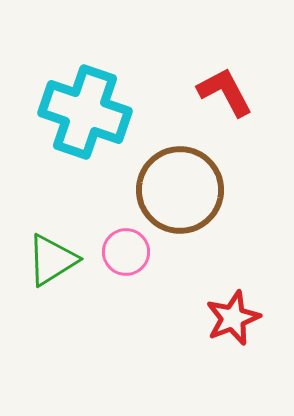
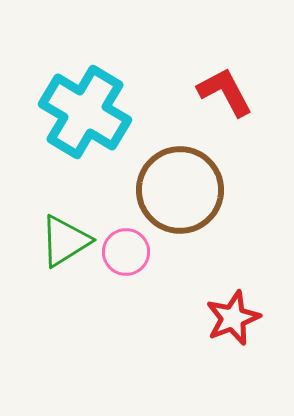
cyan cross: rotated 12 degrees clockwise
green triangle: moved 13 px right, 19 px up
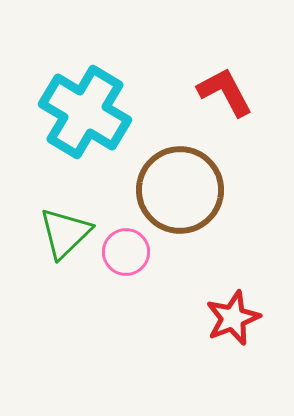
green triangle: moved 8 px up; rotated 12 degrees counterclockwise
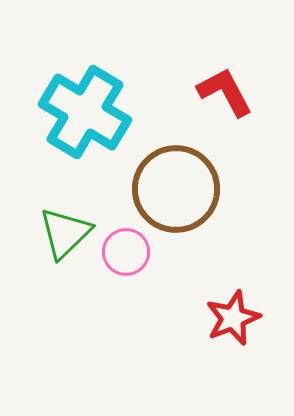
brown circle: moved 4 px left, 1 px up
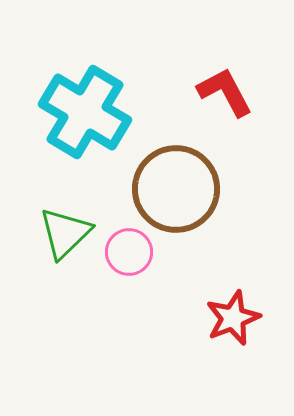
pink circle: moved 3 px right
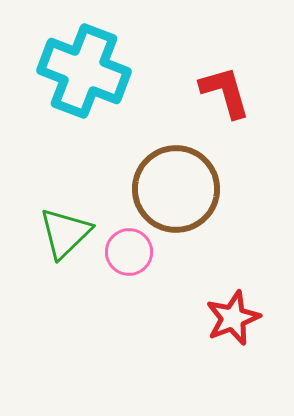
red L-shape: rotated 12 degrees clockwise
cyan cross: moved 1 px left, 41 px up; rotated 10 degrees counterclockwise
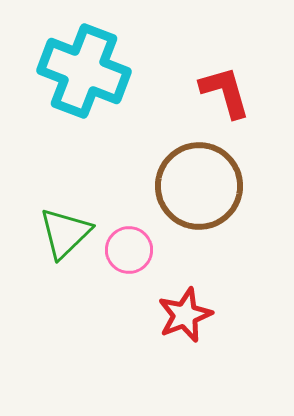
brown circle: moved 23 px right, 3 px up
pink circle: moved 2 px up
red star: moved 48 px left, 3 px up
